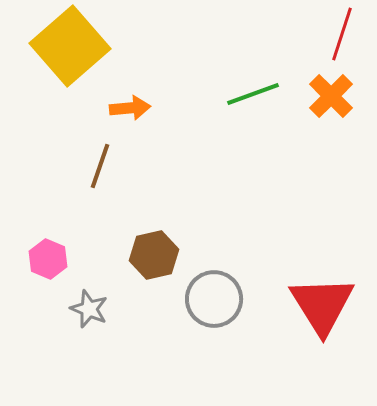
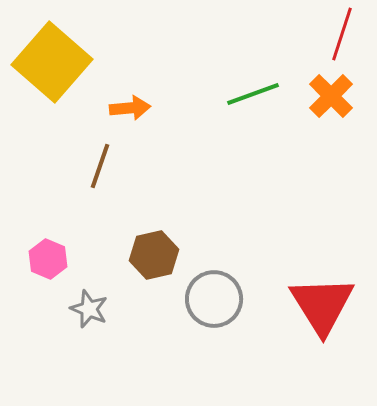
yellow square: moved 18 px left, 16 px down; rotated 8 degrees counterclockwise
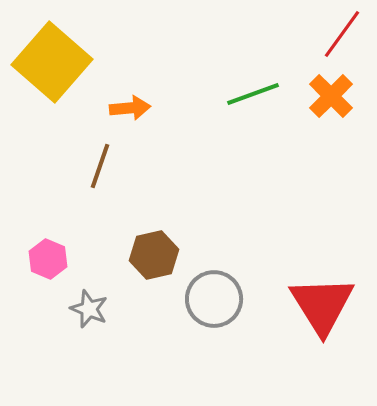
red line: rotated 18 degrees clockwise
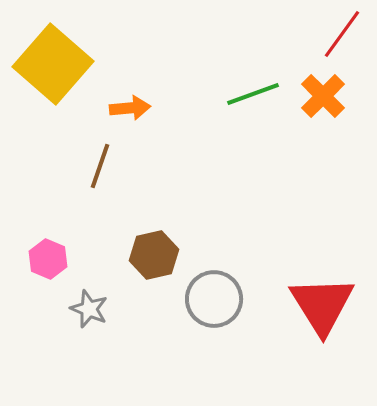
yellow square: moved 1 px right, 2 px down
orange cross: moved 8 px left
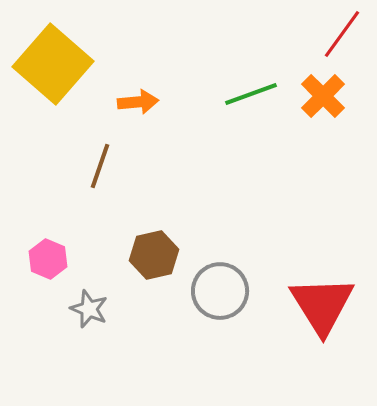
green line: moved 2 px left
orange arrow: moved 8 px right, 6 px up
gray circle: moved 6 px right, 8 px up
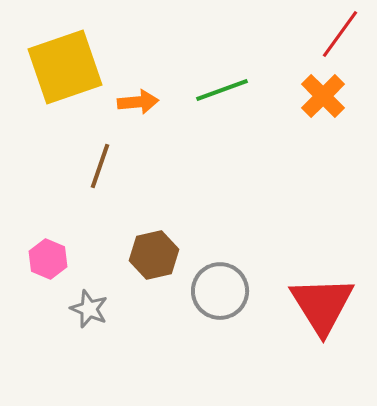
red line: moved 2 px left
yellow square: moved 12 px right, 3 px down; rotated 30 degrees clockwise
green line: moved 29 px left, 4 px up
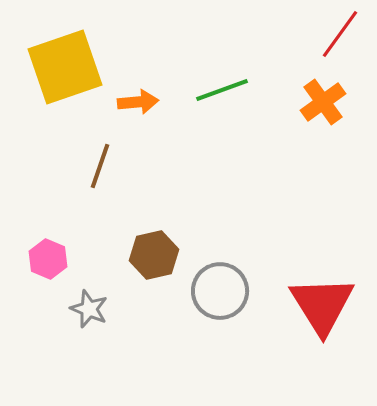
orange cross: moved 6 px down; rotated 9 degrees clockwise
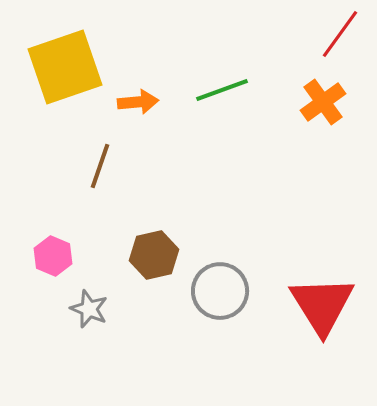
pink hexagon: moved 5 px right, 3 px up
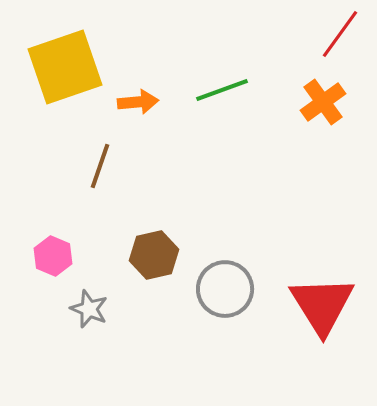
gray circle: moved 5 px right, 2 px up
